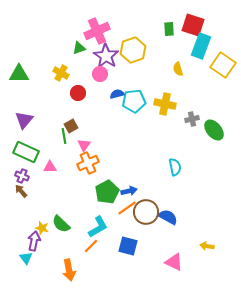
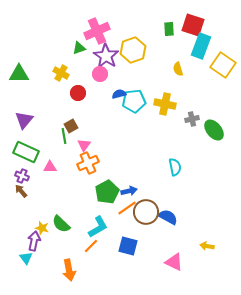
blue semicircle at (117, 94): moved 2 px right
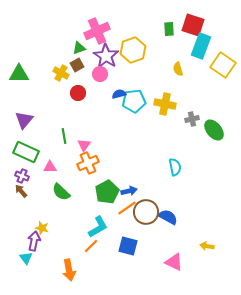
brown square at (71, 126): moved 6 px right, 61 px up
green semicircle at (61, 224): moved 32 px up
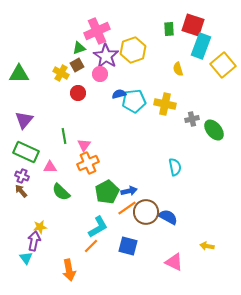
yellow square at (223, 65): rotated 15 degrees clockwise
yellow star at (42, 228): moved 2 px left, 1 px up; rotated 24 degrees counterclockwise
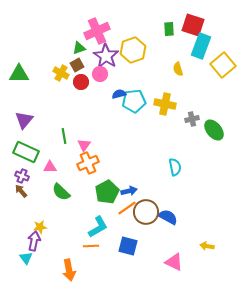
red circle at (78, 93): moved 3 px right, 11 px up
orange line at (91, 246): rotated 42 degrees clockwise
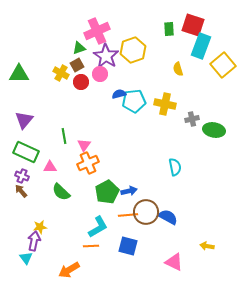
green ellipse at (214, 130): rotated 40 degrees counterclockwise
orange line at (127, 208): moved 1 px right, 7 px down; rotated 30 degrees clockwise
orange arrow at (69, 270): rotated 70 degrees clockwise
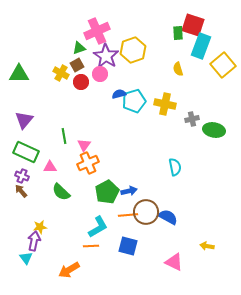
green rectangle at (169, 29): moved 9 px right, 4 px down
cyan pentagon at (134, 101): rotated 10 degrees counterclockwise
